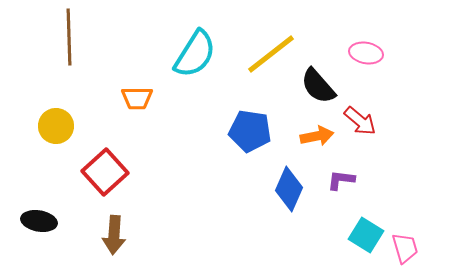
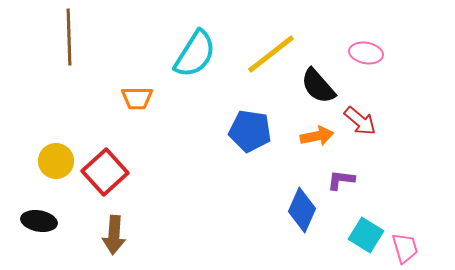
yellow circle: moved 35 px down
blue diamond: moved 13 px right, 21 px down
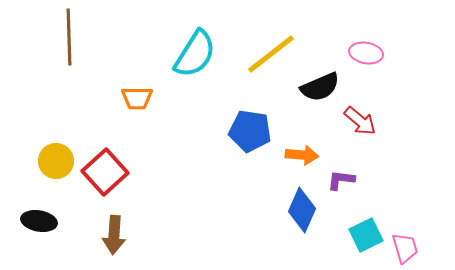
black semicircle: moved 2 px right, 1 px down; rotated 72 degrees counterclockwise
orange arrow: moved 15 px left, 19 px down; rotated 16 degrees clockwise
cyan square: rotated 32 degrees clockwise
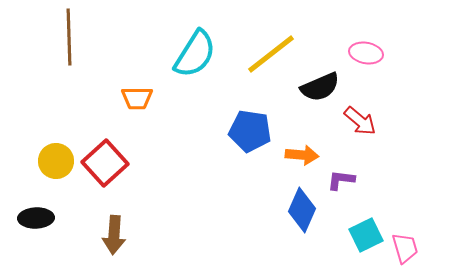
red square: moved 9 px up
black ellipse: moved 3 px left, 3 px up; rotated 12 degrees counterclockwise
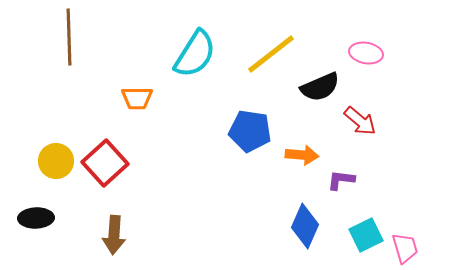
blue diamond: moved 3 px right, 16 px down
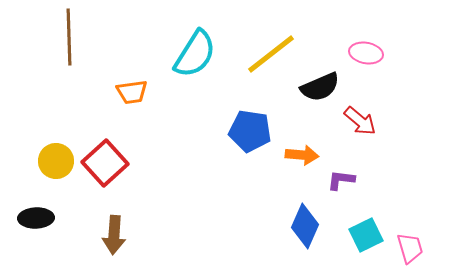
orange trapezoid: moved 5 px left, 6 px up; rotated 8 degrees counterclockwise
pink trapezoid: moved 5 px right
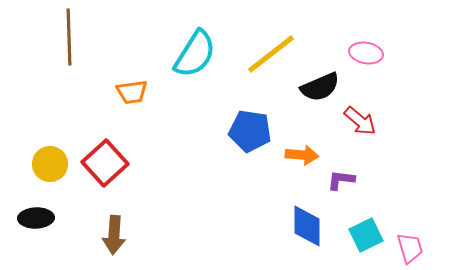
yellow circle: moved 6 px left, 3 px down
blue diamond: moved 2 px right; rotated 24 degrees counterclockwise
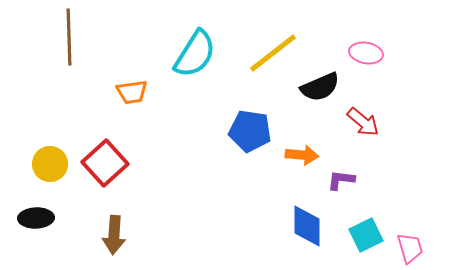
yellow line: moved 2 px right, 1 px up
red arrow: moved 3 px right, 1 px down
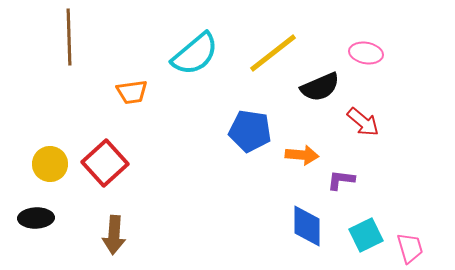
cyan semicircle: rotated 18 degrees clockwise
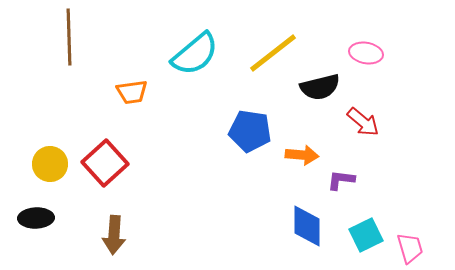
black semicircle: rotated 9 degrees clockwise
